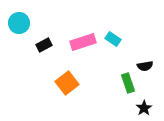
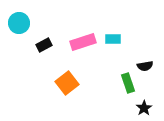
cyan rectangle: rotated 35 degrees counterclockwise
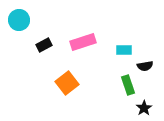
cyan circle: moved 3 px up
cyan rectangle: moved 11 px right, 11 px down
green rectangle: moved 2 px down
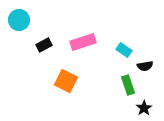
cyan rectangle: rotated 35 degrees clockwise
orange square: moved 1 px left, 2 px up; rotated 25 degrees counterclockwise
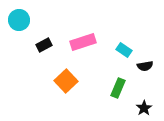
orange square: rotated 20 degrees clockwise
green rectangle: moved 10 px left, 3 px down; rotated 42 degrees clockwise
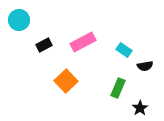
pink rectangle: rotated 10 degrees counterclockwise
black star: moved 4 px left
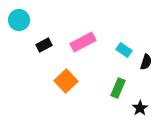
black semicircle: moved 1 px right, 4 px up; rotated 63 degrees counterclockwise
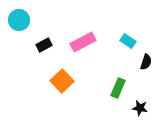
cyan rectangle: moved 4 px right, 9 px up
orange square: moved 4 px left
black star: rotated 28 degrees counterclockwise
